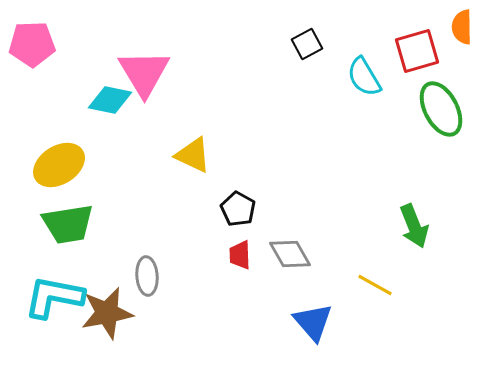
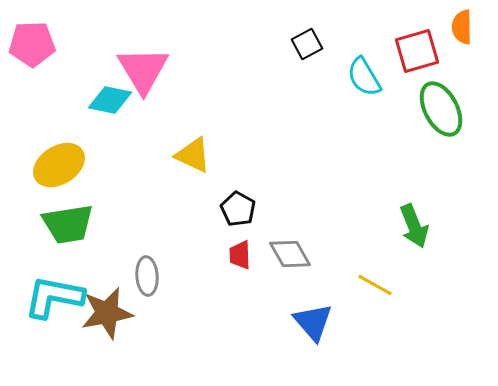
pink triangle: moved 1 px left, 3 px up
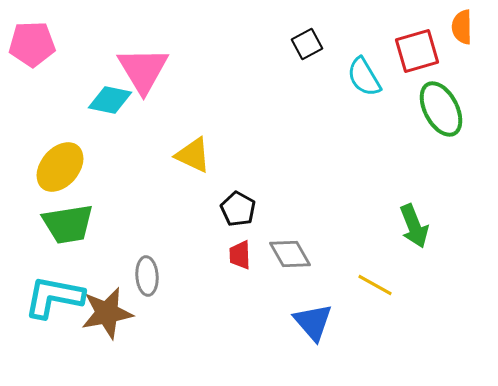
yellow ellipse: moved 1 px right, 2 px down; rotated 18 degrees counterclockwise
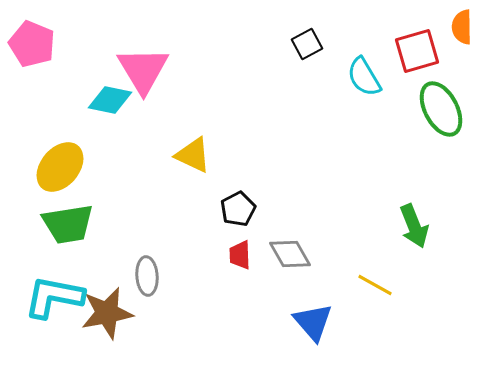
pink pentagon: rotated 24 degrees clockwise
black pentagon: rotated 16 degrees clockwise
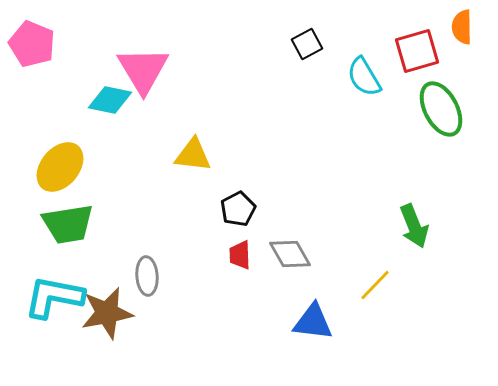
yellow triangle: rotated 18 degrees counterclockwise
yellow line: rotated 75 degrees counterclockwise
blue triangle: rotated 42 degrees counterclockwise
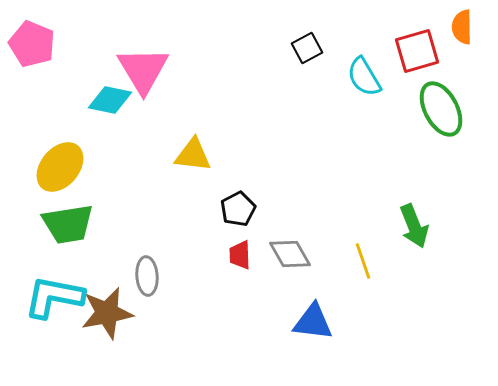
black square: moved 4 px down
yellow line: moved 12 px left, 24 px up; rotated 63 degrees counterclockwise
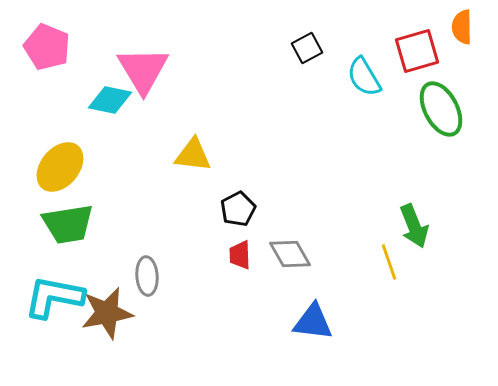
pink pentagon: moved 15 px right, 3 px down
yellow line: moved 26 px right, 1 px down
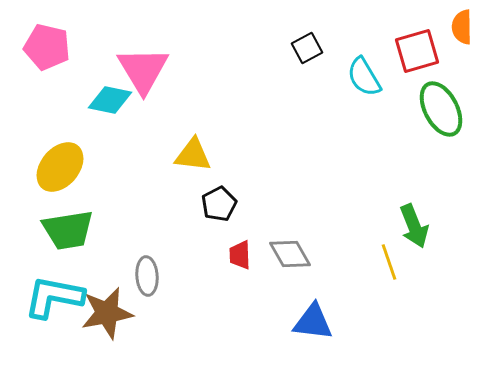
pink pentagon: rotated 9 degrees counterclockwise
black pentagon: moved 19 px left, 5 px up
green trapezoid: moved 6 px down
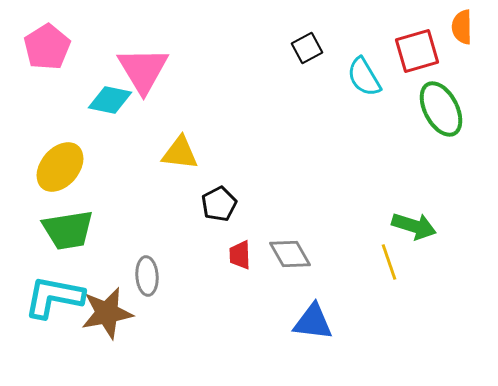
pink pentagon: rotated 27 degrees clockwise
yellow triangle: moved 13 px left, 2 px up
green arrow: rotated 51 degrees counterclockwise
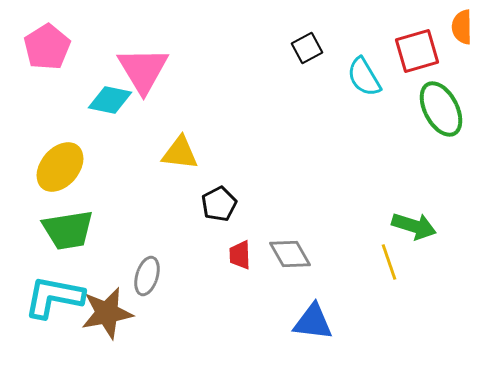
gray ellipse: rotated 21 degrees clockwise
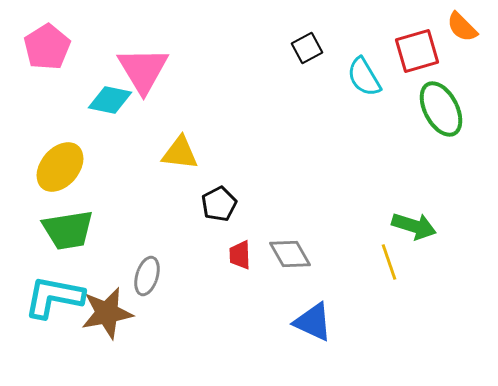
orange semicircle: rotated 44 degrees counterclockwise
blue triangle: rotated 18 degrees clockwise
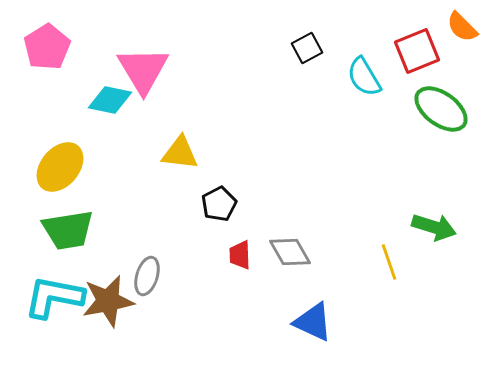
red square: rotated 6 degrees counterclockwise
green ellipse: rotated 26 degrees counterclockwise
green arrow: moved 20 px right, 1 px down
gray diamond: moved 2 px up
brown star: moved 1 px right, 12 px up
